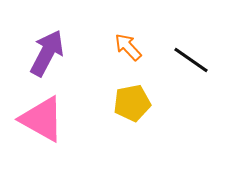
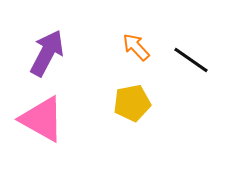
orange arrow: moved 8 px right
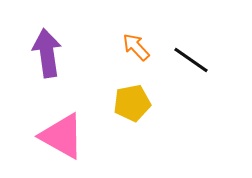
purple arrow: rotated 36 degrees counterclockwise
pink triangle: moved 20 px right, 17 px down
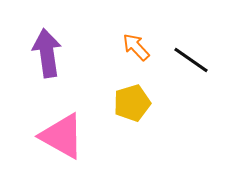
yellow pentagon: rotated 6 degrees counterclockwise
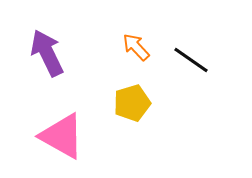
purple arrow: rotated 18 degrees counterclockwise
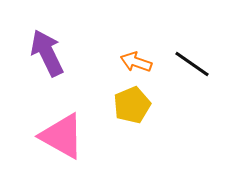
orange arrow: moved 15 px down; rotated 28 degrees counterclockwise
black line: moved 1 px right, 4 px down
yellow pentagon: moved 2 px down; rotated 6 degrees counterclockwise
